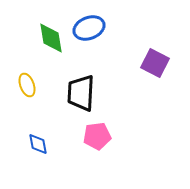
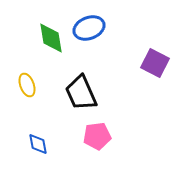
black trapezoid: rotated 27 degrees counterclockwise
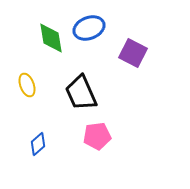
purple square: moved 22 px left, 10 px up
blue diamond: rotated 60 degrees clockwise
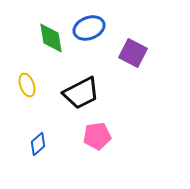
black trapezoid: rotated 93 degrees counterclockwise
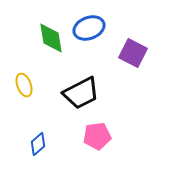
yellow ellipse: moved 3 px left
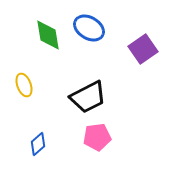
blue ellipse: rotated 52 degrees clockwise
green diamond: moved 3 px left, 3 px up
purple square: moved 10 px right, 4 px up; rotated 28 degrees clockwise
black trapezoid: moved 7 px right, 4 px down
pink pentagon: moved 1 px down
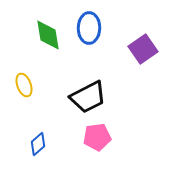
blue ellipse: rotated 60 degrees clockwise
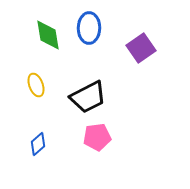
purple square: moved 2 px left, 1 px up
yellow ellipse: moved 12 px right
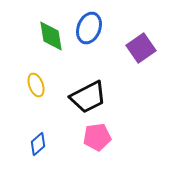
blue ellipse: rotated 20 degrees clockwise
green diamond: moved 3 px right, 1 px down
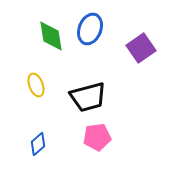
blue ellipse: moved 1 px right, 1 px down
black trapezoid: rotated 12 degrees clockwise
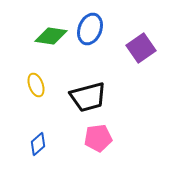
green diamond: rotated 72 degrees counterclockwise
pink pentagon: moved 1 px right, 1 px down
